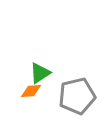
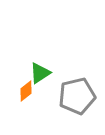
orange diamond: moved 5 px left; rotated 35 degrees counterclockwise
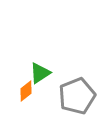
gray pentagon: rotated 9 degrees counterclockwise
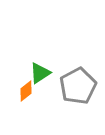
gray pentagon: moved 1 px right, 10 px up; rotated 6 degrees counterclockwise
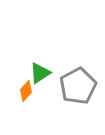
orange diamond: rotated 10 degrees counterclockwise
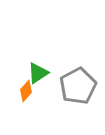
green triangle: moved 2 px left
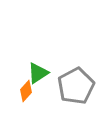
gray pentagon: moved 2 px left
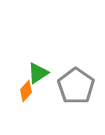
gray pentagon: rotated 9 degrees counterclockwise
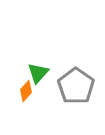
green triangle: rotated 15 degrees counterclockwise
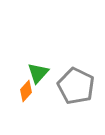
gray pentagon: rotated 9 degrees counterclockwise
